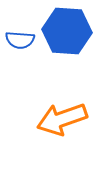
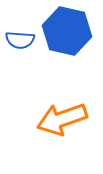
blue hexagon: rotated 9 degrees clockwise
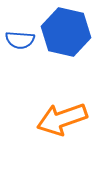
blue hexagon: moved 1 px left, 1 px down
